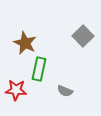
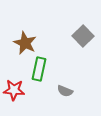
red star: moved 2 px left
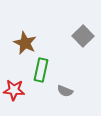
green rectangle: moved 2 px right, 1 px down
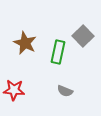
green rectangle: moved 17 px right, 18 px up
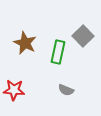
gray semicircle: moved 1 px right, 1 px up
